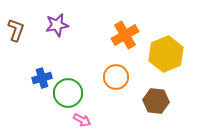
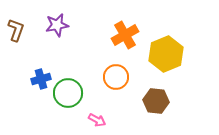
blue cross: moved 1 px left, 1 px down
pink arrow: moved 15 px right
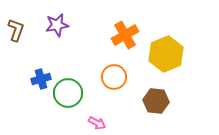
orange circle: moved 2 px left
pink arrow: moved 3 px down
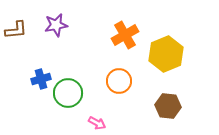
purple star: moved 1 px left
brown L-shape: rotated 65 degrees clockwise
orange circle: moved 5 px right, 4 px down
brown hexagon: moved 12 px right, 5 px down
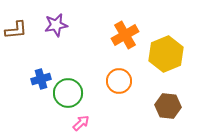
pink arrow: moved 16 px left; rotated 72 degrees counterclockwise
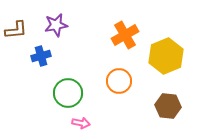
yellow hexagon: moved 2 px down
blue cross: moved 23 px up
pink arrow: rotated 54 degrees clockwise
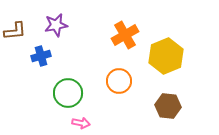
brown L-shape: moved 1 px left, 1 px down
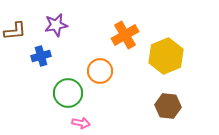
orange circle: moved 19 px left, 10 px up
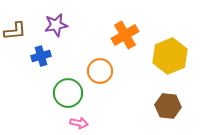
yellow hexagon: moved 4 px right
pink arrow: moved 2 px left
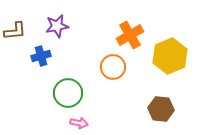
purple star: moved 1 px right, 1 px down
orange cross: moved 5 px right
orange circle: moved 13 px right, 4 px up
brown hexagon: moved 7 px left, 3 px down
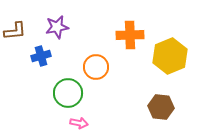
purple star: moved 1 px down
orange cross: rotated 28 degrees clockwise
orange circle: moved 17 px left
brown hexagon: moved 2 px up
